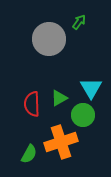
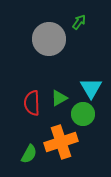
red semicircle: moved 1 px up
green circle: moved 1 px up
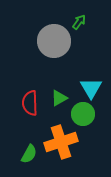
gray circle: moved 5 px right, 2 px down
red semicircle: moved 2 px left
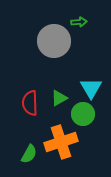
green arrow: rotated 49 degrees clockwise
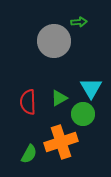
red semicircle: moved 2 px left, 1 px up
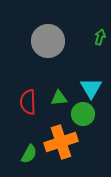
green arrow: moved 21 px right, 15 px down; rotated 70 degrees counterclockwise
gray circle: moved 6 px left
green triangle: rotated 24 degrees clockwise
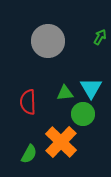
green arrow: rotated 14 degrees clockwise
green triangle: moved 6 px right, 5 px up
orange cross: rotated 28 degrees counterclockwise
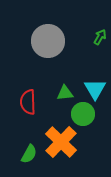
cyan triangle: moved 4 px right, 1 px down
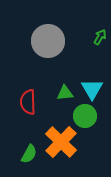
cyan triangle: moved 3 px left
green circle: moved 2 px right, 2 px down
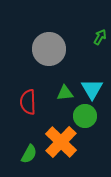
gray circle: moved 1 px right, 8 px down
